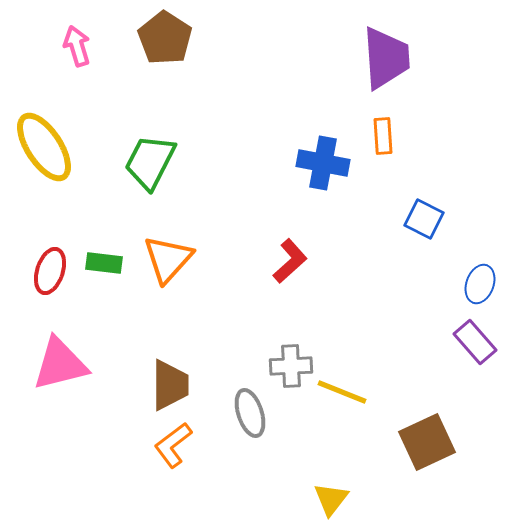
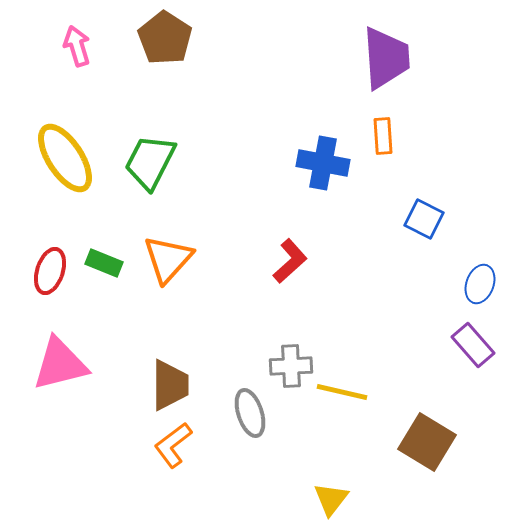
yellow ellipse: moved 21 px right, 11 px down
green rectangle: rotated 15 degrees clockwise
purple rectangle: moved 2 px left, 3 px down
yellow line: rotated 9 degrees counterclockwise
brown square: rotated 34 degrees counterclockwise
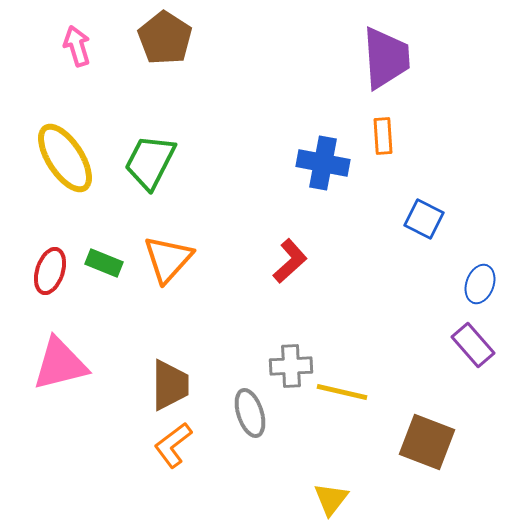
brown square: rotated 10 degrees counterclockwise
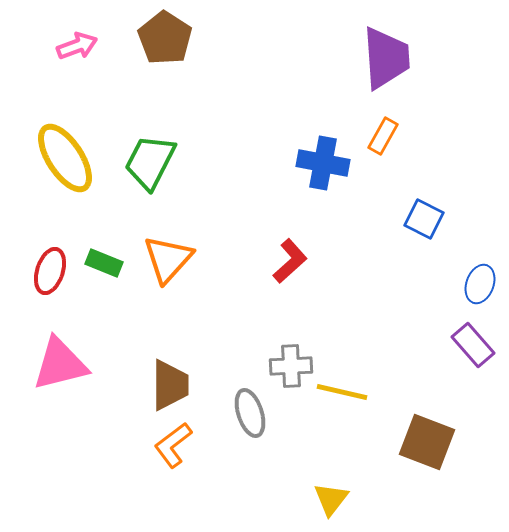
pink arrow: rotated 87 degrees clockwise
orange rectangle: rotated 33 degrees clockwise
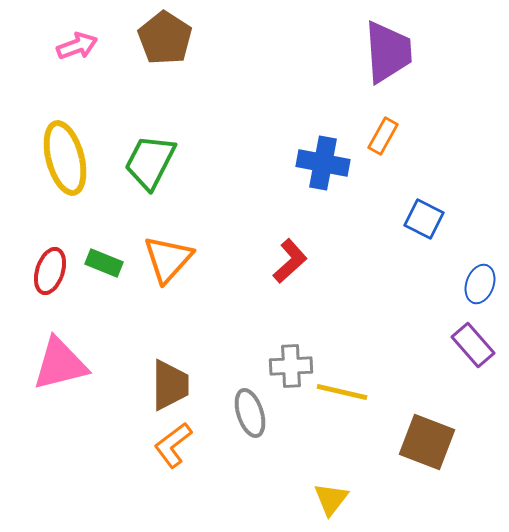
purple trapezoid: moved 2 px right, 6 px up
yellow ellipse: rotated 18 degrees clockwise
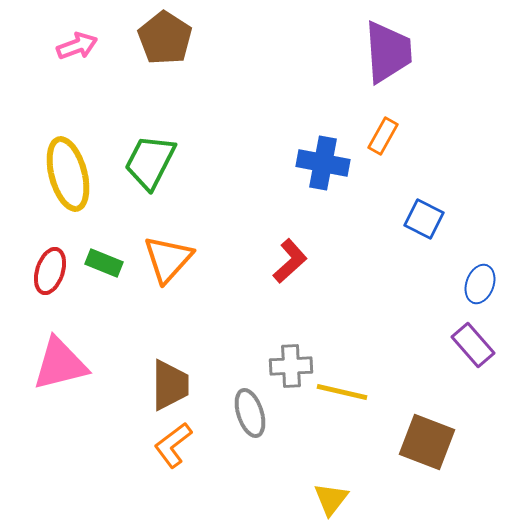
yellow ellipse: moved 3 px right, 16 px down
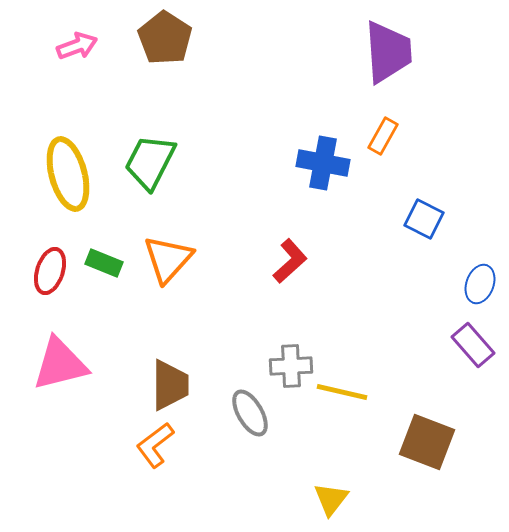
gray ellipse: rotated 12 degrees counterclockwise
orange L-shape: moved 18 px left
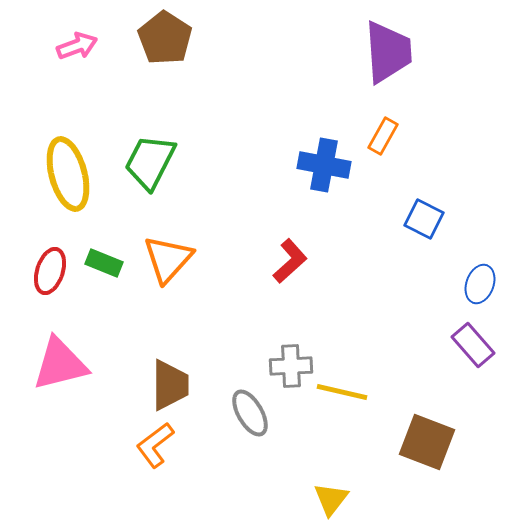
blue cross: moved 1 px right, 2 px down
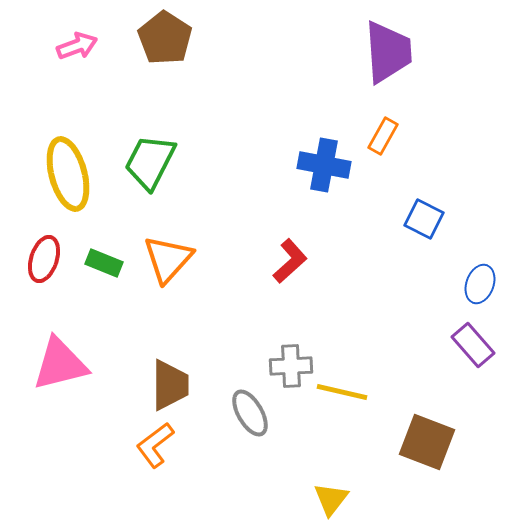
red ellipse: moved 6 px left, 12 px up
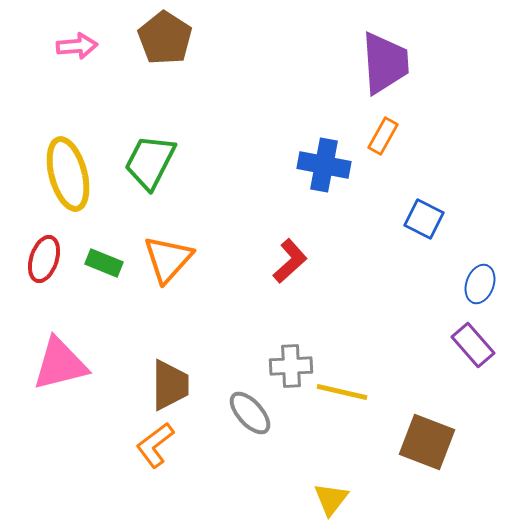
pink arrow: rotated 15 degrees clockwise
purple trapezoid: moved 3 px left, 11 px down
gray ellipse: rotated 12 degrees counterclockwise
